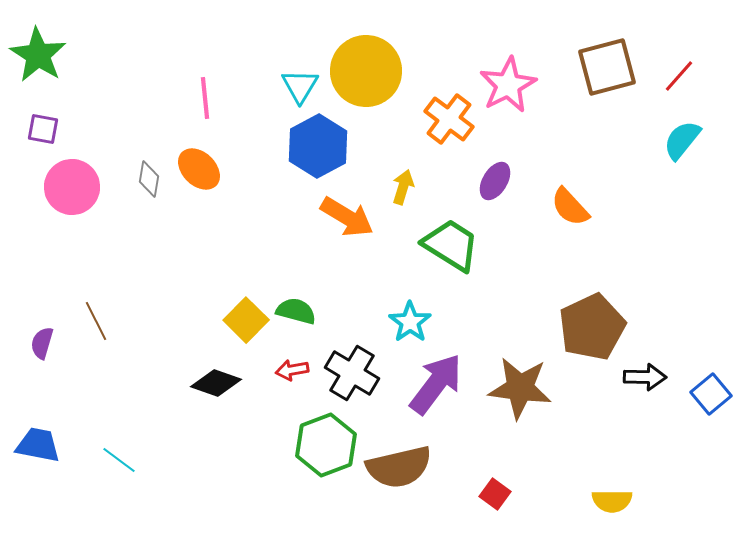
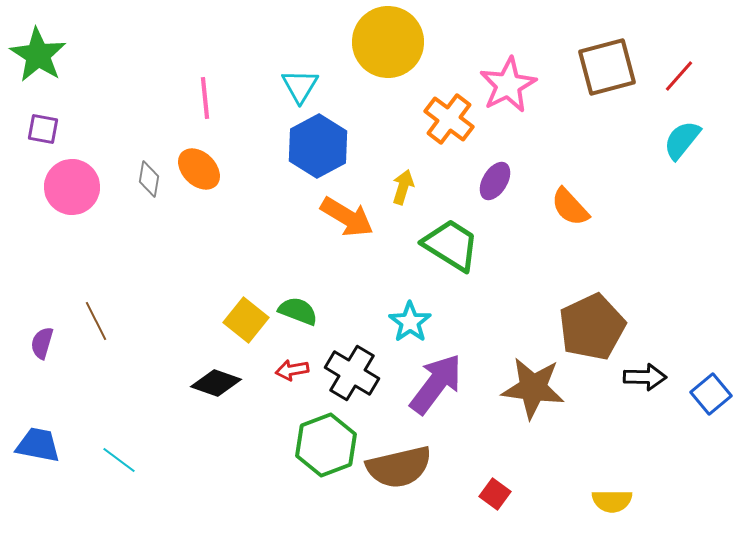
yellow circle: moved 22 px right, 29 px up
green semicircle: moved 2 px right; rotated 6 degrees clockwise
yellow square: rotated 6 degrees counterclockwise
brown star: moved 13 px right
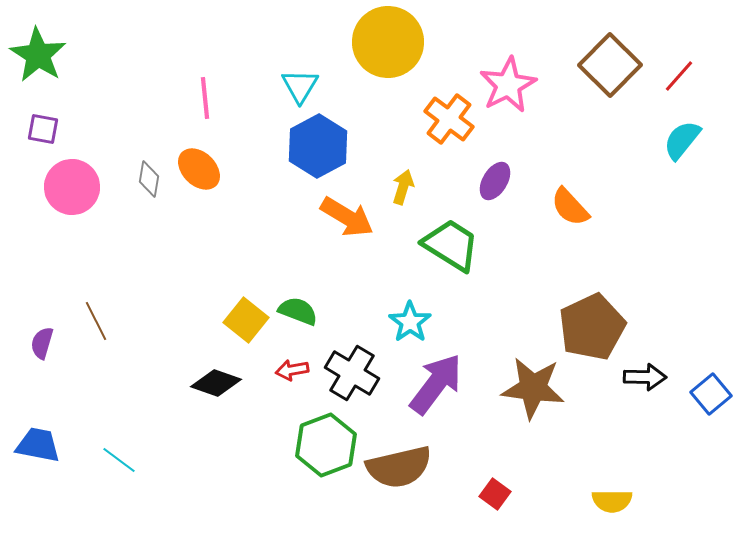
brown square: moved 3 px right, 2 px up; rotated 30 degrees counterclockwise
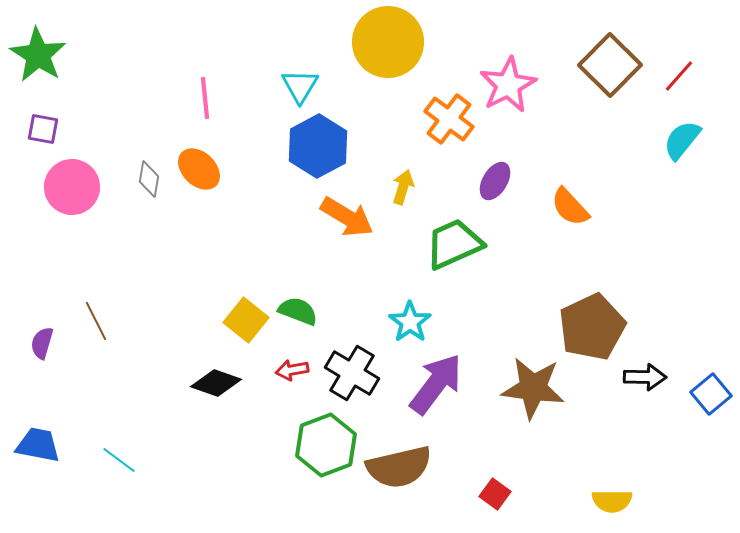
green trapezoid: moved 3 px right, 1 px up; rotated 56 degrees counterclockwise
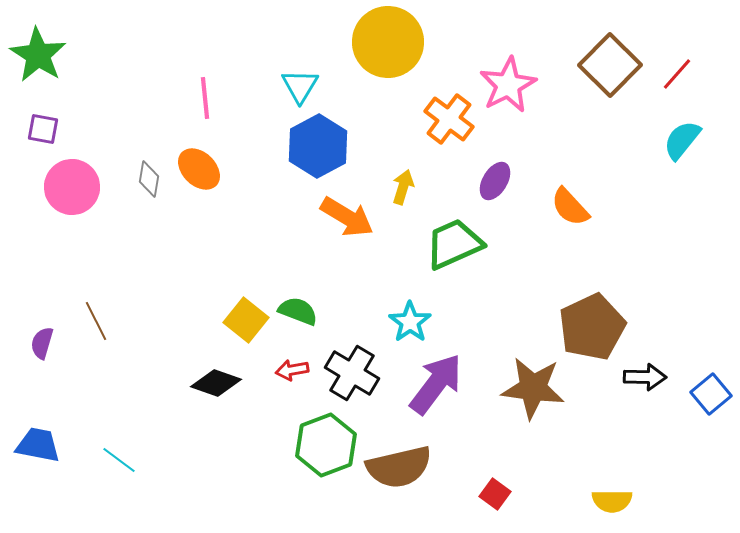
red line: moved 2 px left, 2 px up
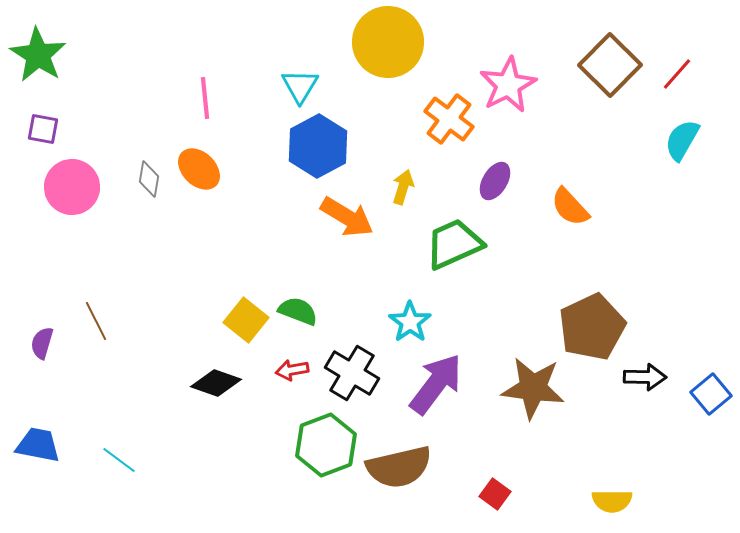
cyan semicircle: rotated 9 degrees counterclockwise
